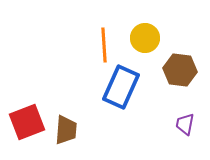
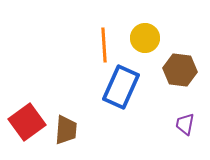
red square: rotated 15 degrees counterclockwise
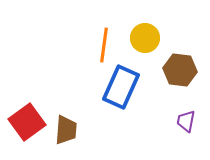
orange line: rotated 12 degrees clockwise
purple trapezoid: moved 1 px right, 3 px up
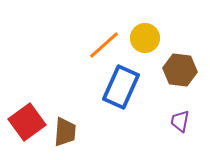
orange line: rotated 40 degrees clockwise
purple trapezoid: moved 6 px left
brown trapezoid: moved 1 px left, 2 px down
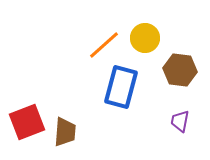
blue rectangle: rotated 9 degrees counterclockwise
red square: rotated 15 degrees clockwise
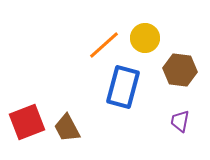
blue rectangle: moved 2 px right
brown trapezoid: moved 2 px right, 4 px up; rotated 148 degrees clockwise
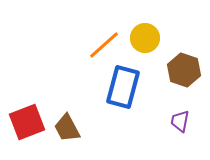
brown hexagon: moved 4 px right; rotated 12 degrees clockwise
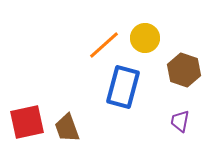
red square: rotated 9 degrees clockwise
brown trapezoid: rotated 8 degrees clockwise
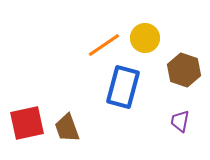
orange line: rotated 8 degrees clockwise
red square: moved 1 px down
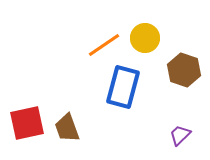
purple trapezoid: moved 14 px down; rotated 35 degrees clockwise
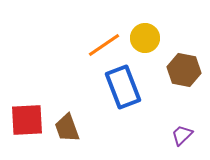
brown hexagon: rotated 8 degrees counterclockwise
blue rectangle: rotated 36 degrees counterclockwise
red square: moved 3 px up; rotated 9 degrees clockwise
purple trapezoid: moved 2 px right
